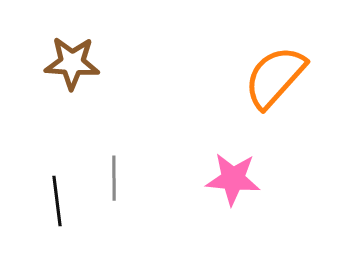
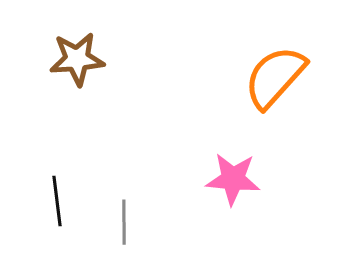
brown star: moved 5 px right, 4 px up; rotated 8 degrees counterclockwise
gray line: moved 10 px right, 44 px down
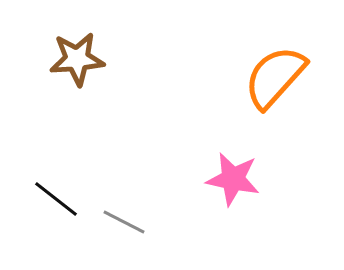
pink star: rotated 6 degrees clockwise
black line: moved 1 px left, 2 px up; rotated 45 degrees counterclockwise
gray line: rotated 63 degrees counterclockwise
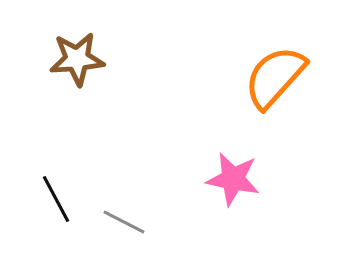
black line: rotated 24 degrees clockwise
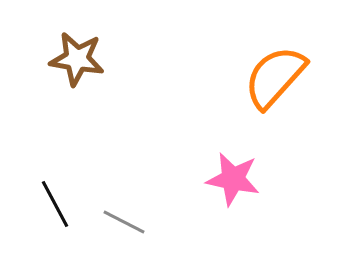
brown star: rotated 14 degrees clockwise
black line: moved 1 px left, 5 px down
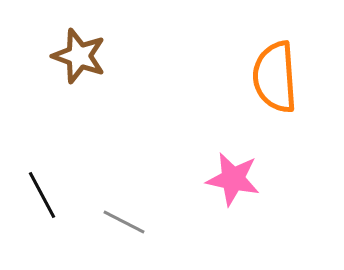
brown star: moved 2 px right, 3 px up; rotated 10 degrees clockwise
orange semicircle: rotated 46 degrees counterclockwise
black line: moved 13 px left, 9 px up
